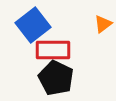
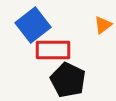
orange triangle: moved 1 px down
black pentagon: moved 12 px right, 2 px down
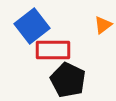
blue square: moved 1 px left, 1 px down
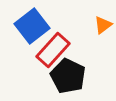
red rectangle: rotated 48 degrees counterclockwise
black pentagon: moved 4 px up
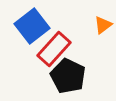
red rectangle: moved 1 px right, 1 px up
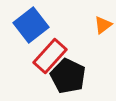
blue square: moved 1 px left, 1 px up
red rectangle: moved 4 px left, 7 px down
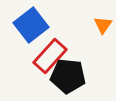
orange triangle: rotated 18 degrees counterclockwise
black pentagon: rotated 20 degrees counterclockwise
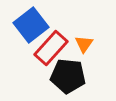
orange triangle: moved 19 px left, 19 px down
red rectangle: moved 1 px right, 8 px up
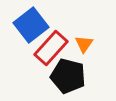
black pentagon: rotated 8 degrees clockwise
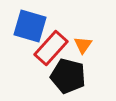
blue square: moved 1 px left, 1 px down; rotated 36 degrees counterclockwise
orange triangle: moved 1 px left, 1 px down
